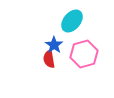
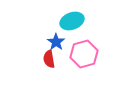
cyan ellipse: rotated 30 degrees clockwise
blue star: moved 2 px right, 3 px up
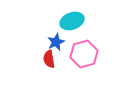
blue star: rotated 12 degrees clockwise
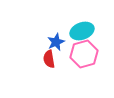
cyan ellipse: moved 10 px right, 10 px down
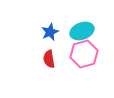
blue star: moved 6 px left, 10 px up
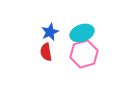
cyan ellipse: moved 2 px down
red semicircle: moved 3 px left, 7 px up
